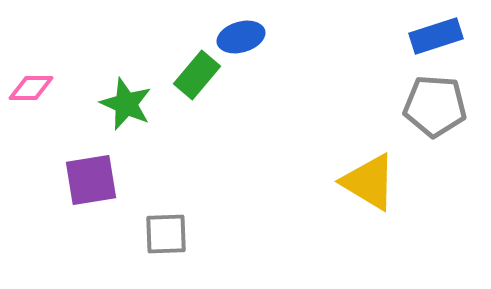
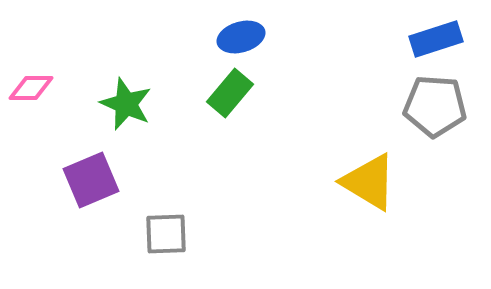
blue rectangle: moved 3 px down
green rectangle: moved 33 px right, 18 px down
purple square: rotated 14 degrees counterclockwise
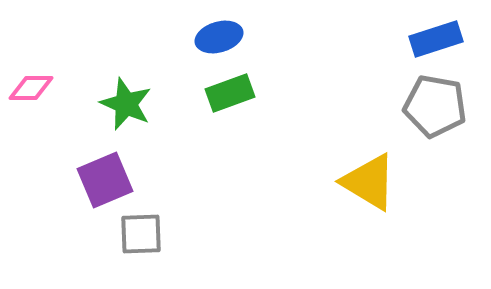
blue ellipse: moved 22 px left
green rectangle: rotated 30 degrees clockwise
gray pentagon: rotated 6 degrees clockwise
purple square: moved 14 px right
gray square: moved 25 px left
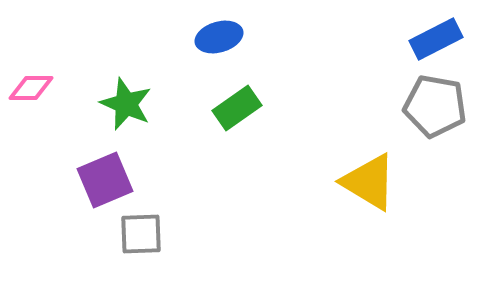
blue rectangle: rotated 9 degrees counterclockwise
green rectangle: moved 7 px right, 15 px down; rotated 15 degrees counterclockwise
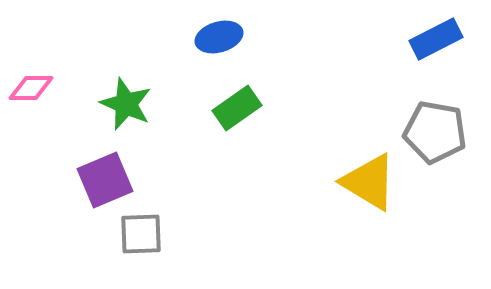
gray pentagon: moved 26 px down
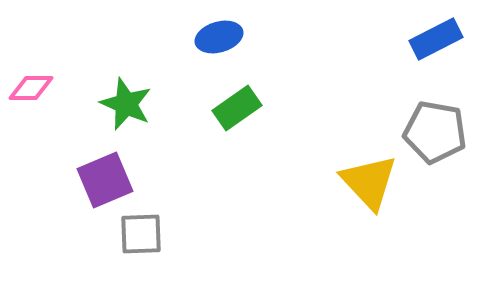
yellow triangle: rotated 16 degrees clockwise
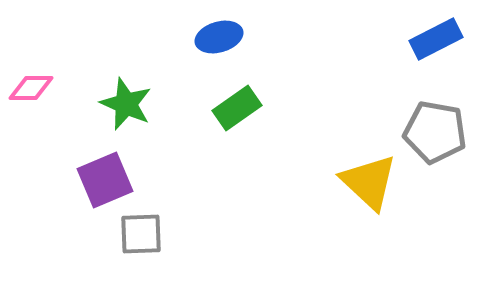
yellow triangle: rotated 4 degrees counterclockwise
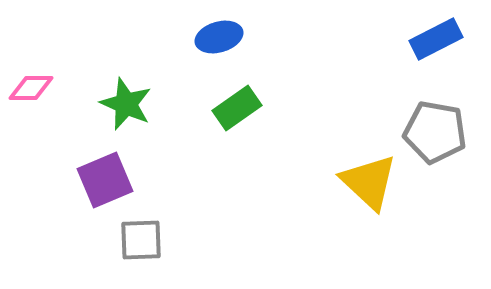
gray square: moved 6 px down
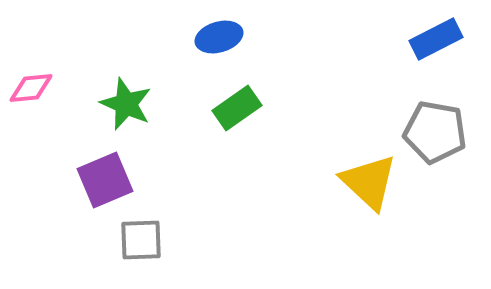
pink diamond: rotated 6 degrees counterclockwise
